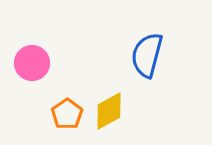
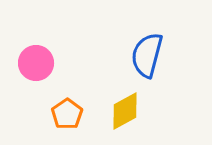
pink circle: moved 4 px right
yellow diamond: moved 16 px right
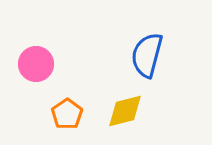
pink circle: moved 1 px down
yellow diamond: rotated 15 degrees clockwise
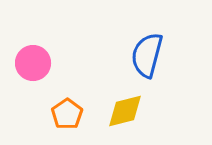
pink circle: moved 3 px left, 1 px up
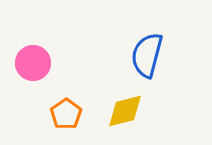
orange pentagon: moved 1 px left
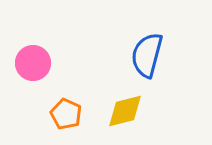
orange pentagon: rotated 12 degrees counterclockwise
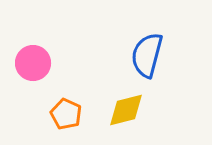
yellow diamond: moved 1 px right, 1 px up
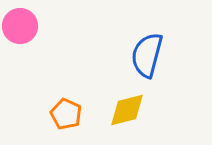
pink circle: moved 13 px left, 37 px up
yellow diamond: moved 1 px right
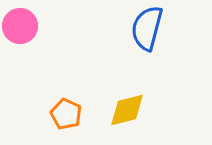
blue semicircle: moved 27 px up
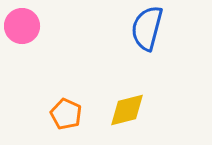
pink circle: moved 2 px right
